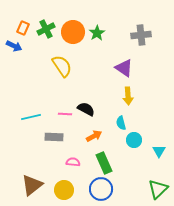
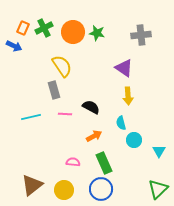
green cross: moved 2 px left, 1 px up
green star: rotated 28 degrees counterclockwise
black semicircle: moved 5 px right, 2 px up
gray rectangle: moved 47 px up; rotated 72 degrees clockwise
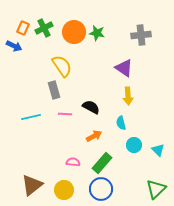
orange circle: moved 1 px right
cyan circle: moved 5 px down
cyan triangle: moved 1 px left, 1 px up; rotated 16 degrees counterclockwise
green rectangle: moved 2 px left; rotated 65 degrees clockwise
green triangle: moved 2 px left
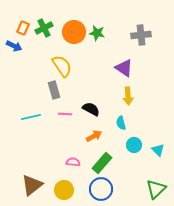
black semicircle: moved 2 px down
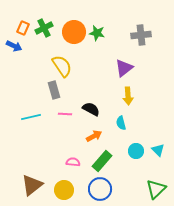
purple triangle: rotated 48 degrees clockwise
cyan circle: moved 2 px right, 6 px down
green rectangle: moved 2 px up
blue circle: moved 1 px left
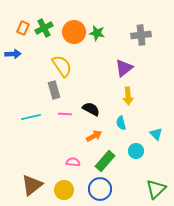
blue arrow: moved 1 px left, 8 px down; rotated 28 degrees counterclockwise
cyan triangle: moved 2 px left, 16 px up
green rectangle: moved 3 px right
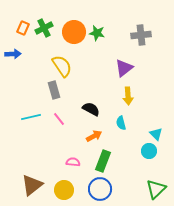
pink line: moved 6 px left, 5 px down; rotated 48 degrees clockwise
cyan circle: moved 13 px right
green rectangle: moved 2 px left; rotated 20 degrees counterclockwise
